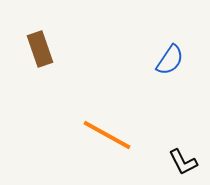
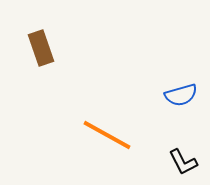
brown rectangle: moved 1 px right, 1 px up
blue semicircle: moved 11 px right, 35 px down; rotated 40 degrees clockwise
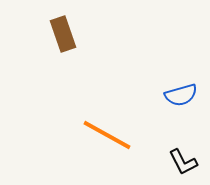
brown rectangle: moved 22 px right, 14 px up
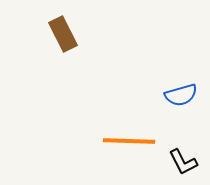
brown rectangle: rotated 8 degrees counterclockwise
orange line: moved 22 px right, 6 px down; rotated 27 degrees counterclockwise
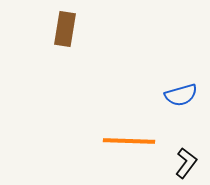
brown rectangle: moved 2 px right, 5 px up; rotated 36 degrees clockwise
black L-shape: moved 3 px right, 1 px down; rotated 116 degrees counterclockwise
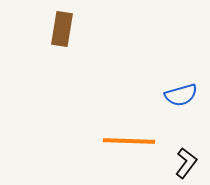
brown rectangle: moved 3 px left
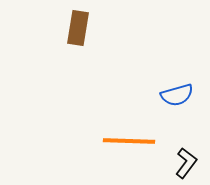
brown rectangle: moved 16 px right, 1 px up
blue semicircle: moved 4 px left
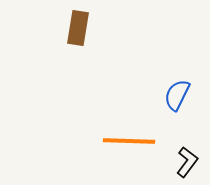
blue semicircle: rotated 132 degrees clockwise
black L-shape: moved 1 px right, 1 px up
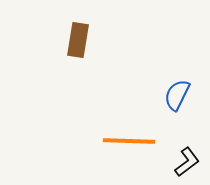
brown rectangle: moved 12 px down
black L-shape: rotated 16 degrees clockwise
